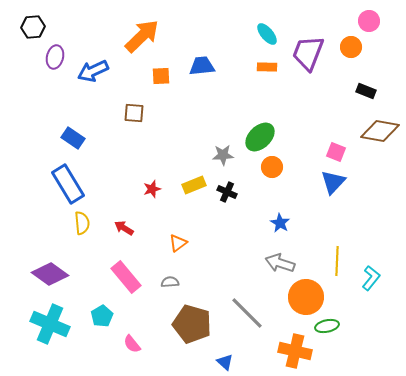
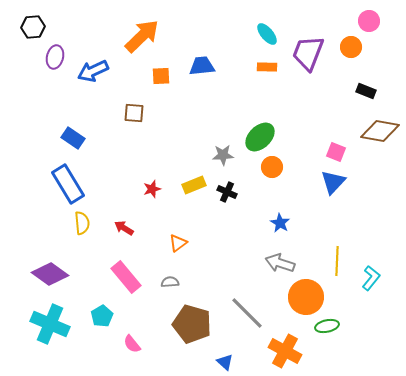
orange cross at (295, 351): moved 10 px left; rotated 16 degrees clockwise
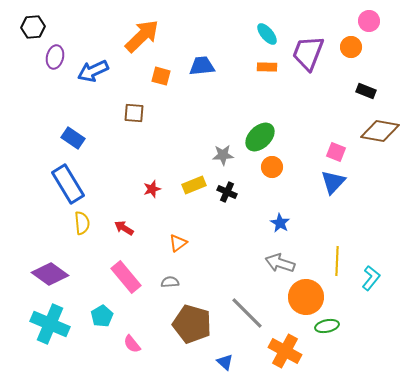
orange square at (161, 76): rotated 18 degrees clockwise
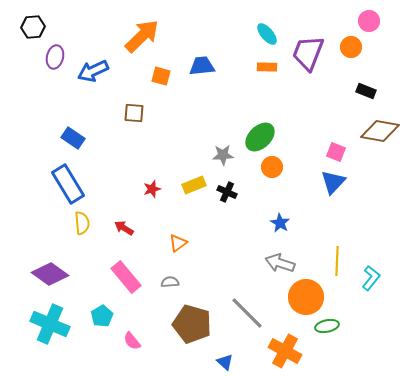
pink semicircle at (132, 344): moved 3 px up
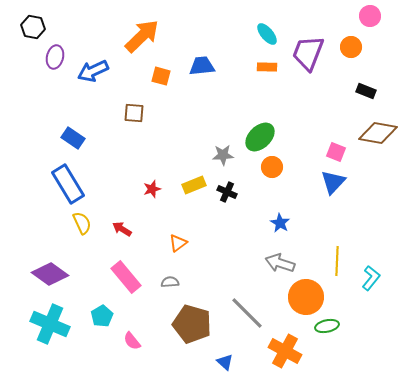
pink circle at (369, 21): moved 1 px right, 5 px up
black hexagon at (33, 27): rotated 15 degrees clockwise
brown diamond at (380, 131): moved 2 px left, 2 px down
yellow semicircle at (82, 223): rotated 20 degrees counterclockwise
red arrow at (124, 228): moved 2 px left, 1 px down
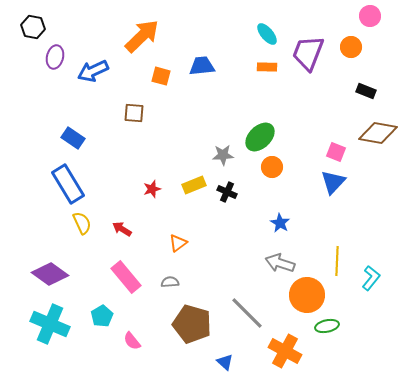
orange circle at (306, 297): moved 1 px right, 2 px up
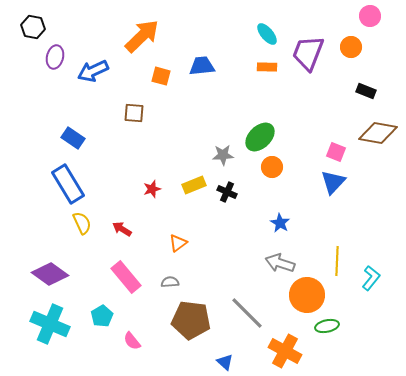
brown pentagon at (192, 324): moved 1 px left, 4 px up; rotated 9 degrees counterclockwise
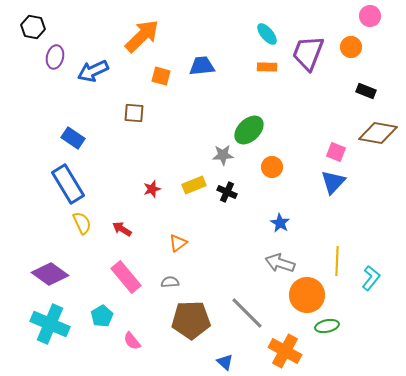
green ellipse at (260, 137): moved 11 px left, 7 px up
brown pentagon at (191, 320): rotated 9 degrees counterclockwise
